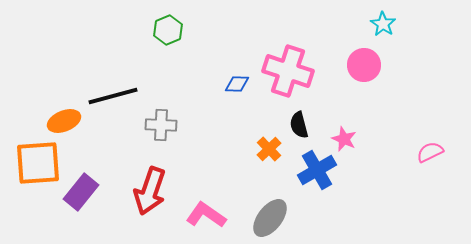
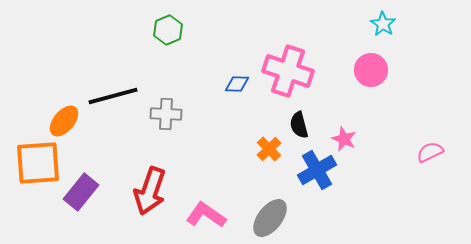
pink circle: moved 7 px right, 5 px down
orange ellipse: rotated 28 degrees counterclockwise
gray cross: moved 5 px right, 11 px up
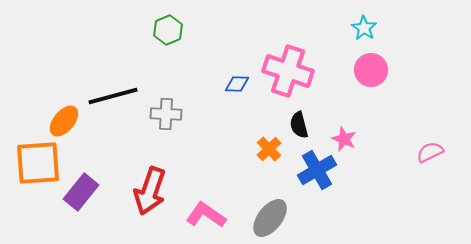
cyan star: moved 19 px left, 4 px down
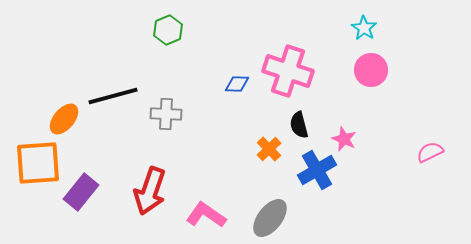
orange ellipse: moved 2 px up
